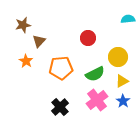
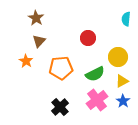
cyan semicircle: moved 2 px left; rotated 80 degrees counterclockwise
brown star: moved 13 px right, 7 px up; rotated 28 degrees counterclockwise
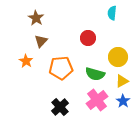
cyan semicircle: moved 14 px left, 6 px up
brown triangle: moved 2 px right
green semicircle: rotated 42 degrees clockwise
